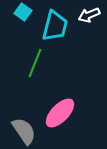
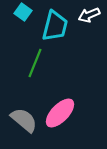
gray semicircle: moved 11 px up; rotated 16 degrees counterclockwise
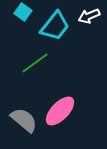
white arrow: moved 1 px down
cyan trapezoid: rotated 24 degrees clockwise
green line: rotated 32 degrees clockwise
pink ellipse: moved 2 px up
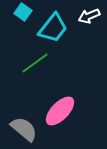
cyan trapezoid: moved 2 px left, 2 px down
gray semicircle: moved 9 px down
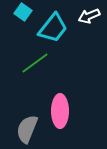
pink ellipse: rotated 44 degrees counterclockwise
gray semicircle: moved 3 px right; rotated 108 degrees counterclockwise
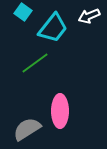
gray semicircle: rotated 36 degrees clockwise
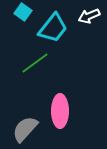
gray semicircle: moved 2 px left; rotated 16 degrees counterclockwise
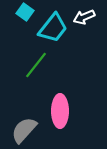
cyan square: moved 2 px right
white arrow: moved 5 px left, 1 px down
green line: moved 1 px right, 2 px down; rotated 16 degrees counterclockwise
gray semicircle: moved 1 px left, 1 px down
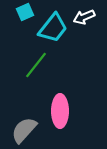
cyan square: rotated 30 degrees clockwise
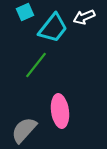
pink ellipse: rotated 8 degrees counterclockwise
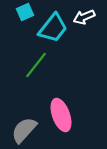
pink ellipse: moved 1 px right, 4 px down; rotated 12 degrees counterclockwise
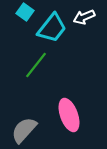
cyan square: rotated 30 degrees counterclockwise
cyan trapezoid: moved 1 px left
pink ellipse: moved 8 px right
